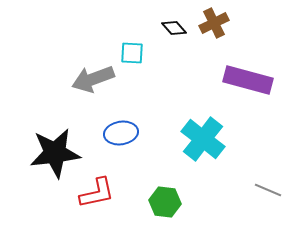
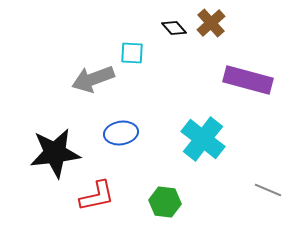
brown cross: moved 3 px left; rotated 16 degrees counterclockwise
red L-shape: moved 3 px down
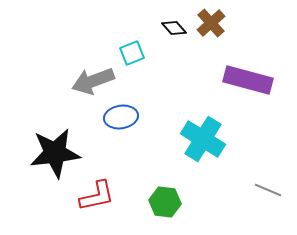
cyan square: rotated 25 degrees counterclockwise
gray arrow: moved 2 px down
blue ellipse: moved 16 px up
cyan cross: rotated 6 degrees counterclockwise
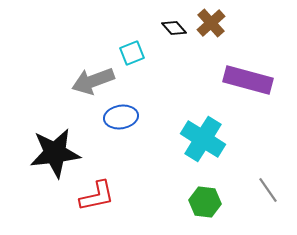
gray line: rotated 32 degrees clockwise
green hexagon: moved 40 px right
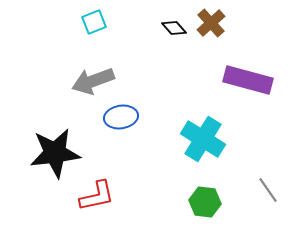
cyan square: moved 38 px left, 31 px up
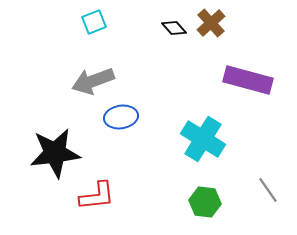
red L-shape: rotated 6 degrees clockwise
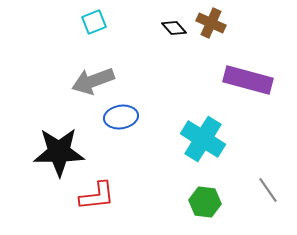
brown cross: rotated 24 degrees counterclockwise
black star: moved 4 px right, 1 px up; rotated 6 degrees clockwise
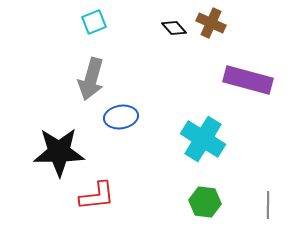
gray arrow: moved 2 px left, 2 px up; rotated 54 degrees counterclockwise
gray line: moved 15 px down; rotated 36 degrees clockwise
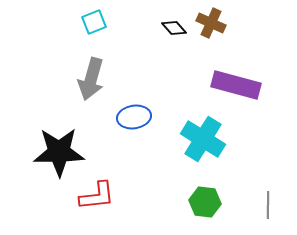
purple rectangle: moved 12 px left, 5 px down
blue ellipse: moved 13 px right
